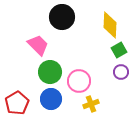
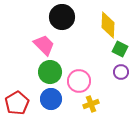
yellow diamond: moved 2 px left
pink trapezoid: moved 6 px right
green square: moved 1 px right, 1 px up; rotated 35 degrees counterclockwise
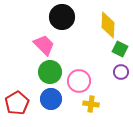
yellow cross: rotated 28 degrees clockwise
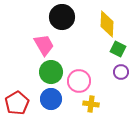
yellow diamond: moved 1 px left, 1 px up
pink trapezoid: rotated 15 degrees clockwise
green square: moved 2 px left
green circle: moved 1 px right
